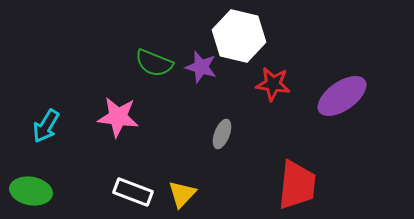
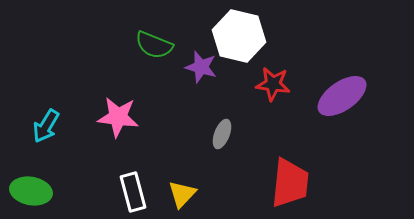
green semicircle: moved 18 px up
red trapezoid: moved 7 px left, 2 px up
white rectangle: rotated 54 degrees clockwise
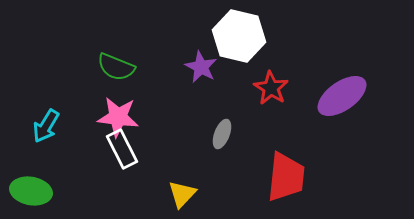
green semicircle: moved 38 px left, 22 px down
purple star: rotated 12 degrees clockwise
red star: moved 2 px left, 4 px down; rotated 24 degrees clockwise
red trapezoid: moved 4 px left, 6 px up
white rectangle: moved 11 px left, 43 px up; rotated 12 degrees counterclockwise
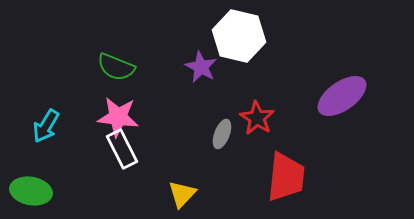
red star: moved 14 px left, 30 px down
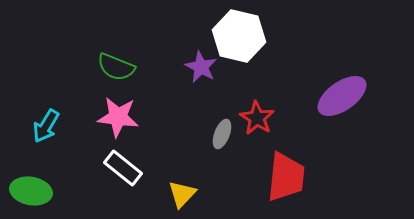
white rectangle: moved 1 px right, 19 px down; rotated 24 degrees counterclockwise
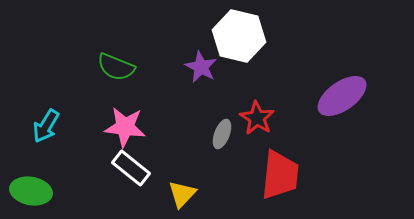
pink star: moved 7 px right, 10 px down
white rectangle: moved 8 px right
red trapezoid: moved 6 px left, 2 px up
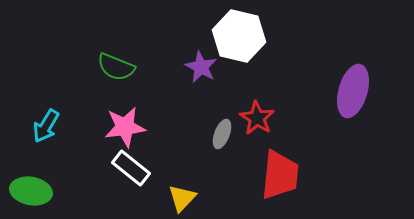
purple ellipse: moved 11 px right, 5 px up; rotated 39 degrees counterclockwise
pink star: rotated 15 degrees counterclockwise
yellow triangle: moved 4 px down
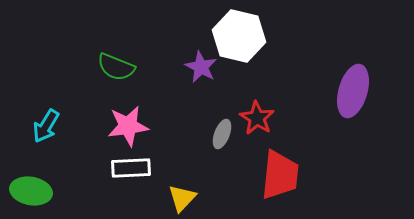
pink star: moved 3 px right, 1 px up
white rectangle: rotated 42 degrees counterclockwise
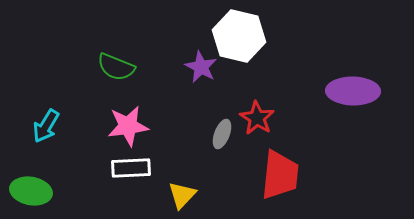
purple ellipse: rotated 75 degrees clockwise
yellow triangle: moved 3 px up
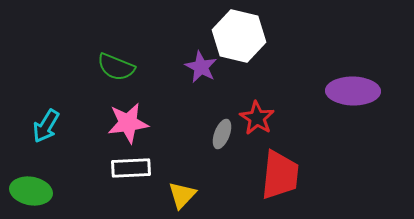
pink star: moved 3 px up
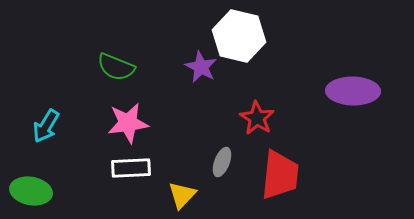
gray ellipse: moved 28 px down
